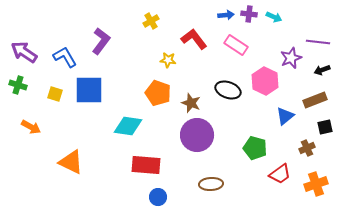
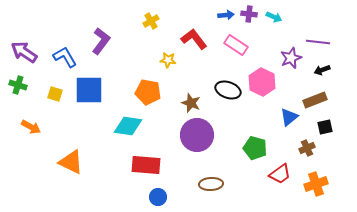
pink hexagon: moved 3 px left, 1 px down
orange pentagon: moved 10 px left, 1 px up; rotated 10 degrees counterclockwise
blue triangle: moved 4 px right, 1 px down
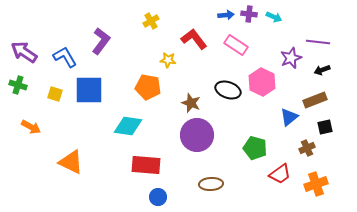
orange pentagon: moved 5 px up
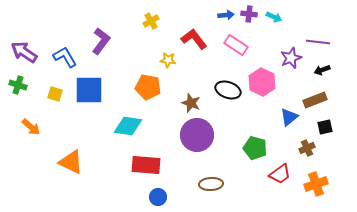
orange arrow: rotated 12 degrees clockwise
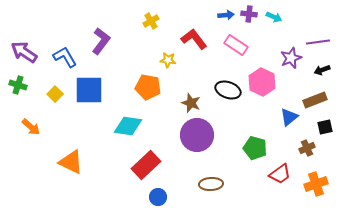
purple line: rotated 15 degrees counterclockwise
yellow square: rotated 28 degrees clockwise
red rectangle: rotated 48 degrees counterclockwise
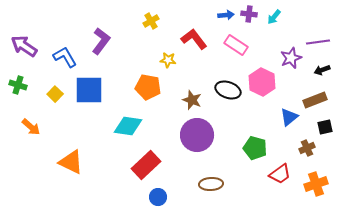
cyan arrow: rotated 105 degrees clockwise
purple arrow: moved 6 px up
brown star: moved 1 px right, 3 px up
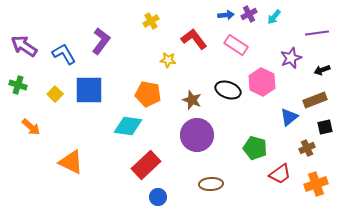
purple cross: rotated 35 degrees counterclockwise
purple line: moved 1 px left, 9 px up
blue L-shape: moved 1 px left, 3 px up
orange pentagon: moved 7 px down
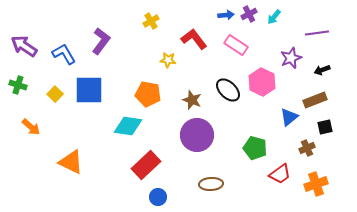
black ellipse: rotated 25 degrees clockwise
